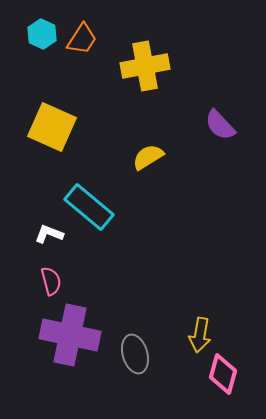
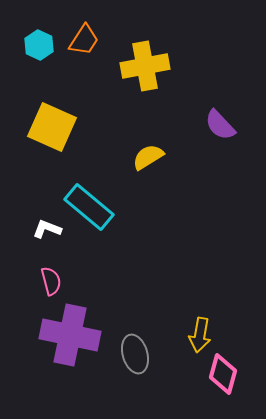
cyan hexagon: moved 3 px left, 11 px down
orange trapezoid: moved 2 px right, 1 px down
white L-shape: moved 2 px left, 5 px up
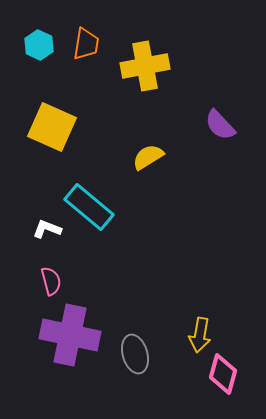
orange trapezoid: moved 2 px right, 4 px down; rotated 24 degrees counterclockwise
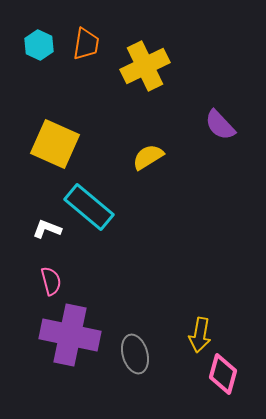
yellow cross: rotated 15 degrees counterclockwise
yellow square: moved 3 px right, 17 px down
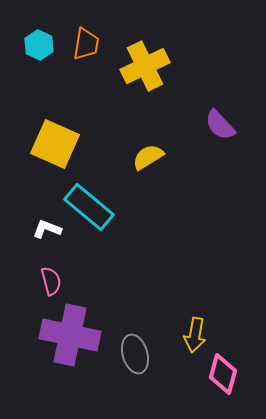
yellow arrow: moved 5 px left
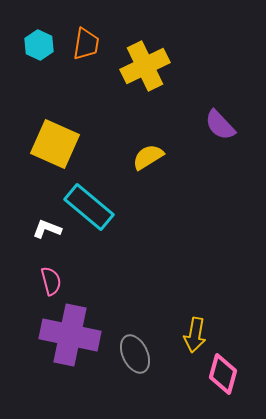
gray ellipse: rotated 9 degrees counterclockwise
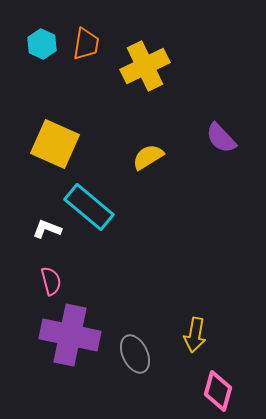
cyan hexagon: moved 3 px right, 1 px up
purple semicircle: moved 1 px right, 13 px down
pink diamond: moved 5 px left, 17 px down
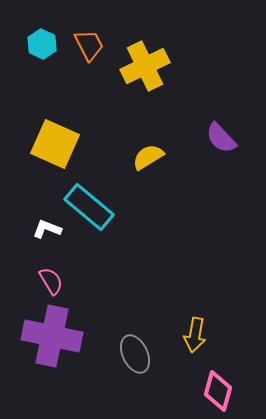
orange trapezoid: moved 3 px right, 1 px down; rotated 36 degrees counterclockwise
pink semicircle: rotated 16 degrees counterclockwise
purple cross: moved 18 px left, 1 px down
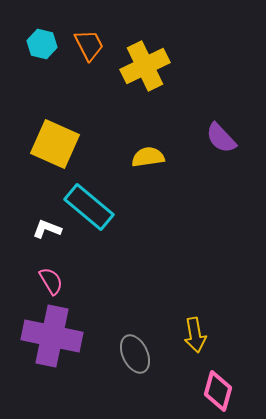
cyan hexagon: rotated 12 degrees counterclockwise
yellow semicircle: rotated 24 degrees clockwise
yellow arrow: rotated 20 degrees counterclockwise
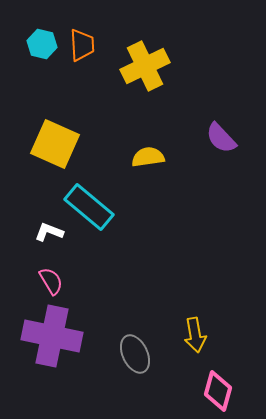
orange trapezoid: moved 7 px left; rotated 24 degrees clockwise
white L-shape: moved 2 px right, 3 px down
